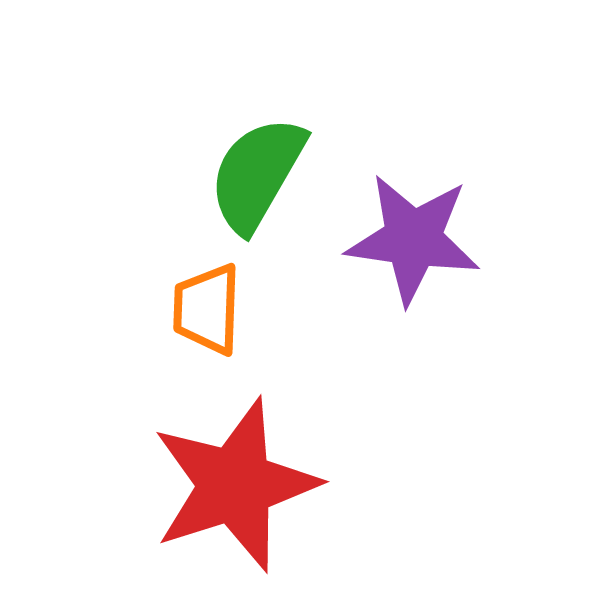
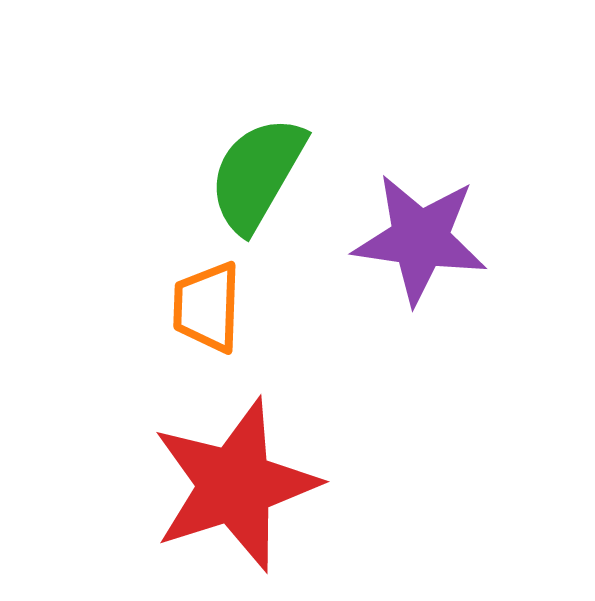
purple star: moved 7 px right
orange trapezoid: moved 2 px up
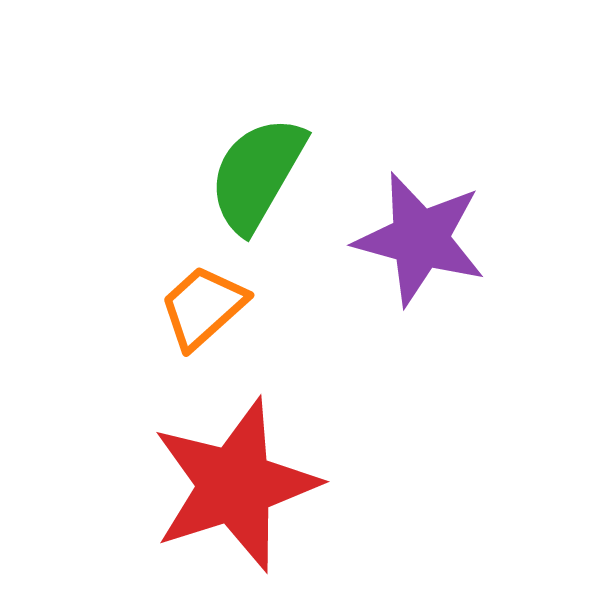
purple star: rotated 7 degrees clockwise
orange trapezoid: moved 4 px left; rotated 46 degrees clockwise
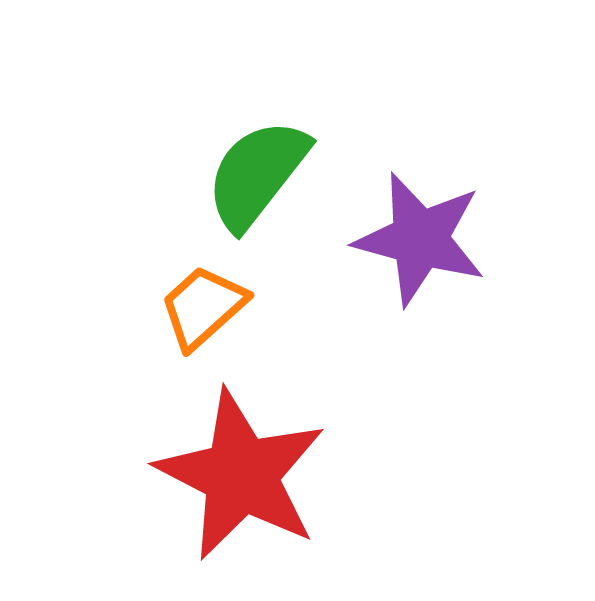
green semicircle: rotated 8 degrees clockwise
red star: moved 6 px right, 10 px up; rotated 27 degrees counterclockwise
